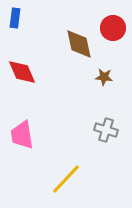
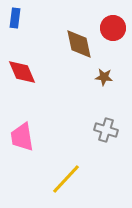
pink trapezoid: moved 2 px down
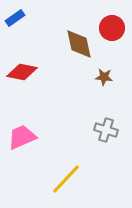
blue rectangle: rotated 48 degrees clockwise
red circle: moved 1 px left
red diamond: rotated 56 degrees counterclockwise
pink trapezoid: rotated 76 degrees clockwise
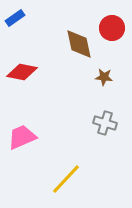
gray cross: moved 1 px left, 7 px up
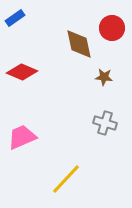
red diamond: rotated 12 degrees clockwise
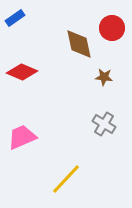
gray cross: moved 1 px left, 1 px down; rotated 15 degrees clockwise
